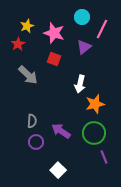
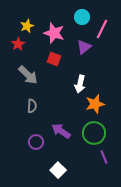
gray semicircle: moved 15 px up
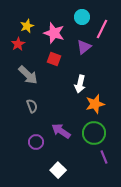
gray semicircle: rotated 24 degrees counterclockwise
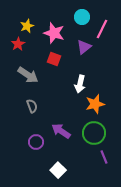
gray arrow: rotated 10 degrees counterclockwise
